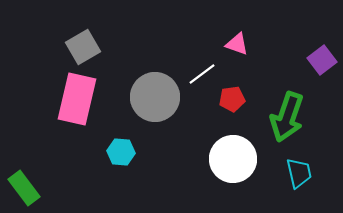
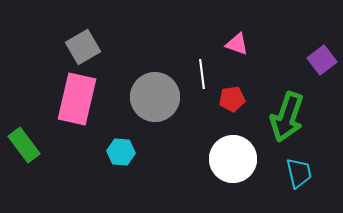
white line: rotated 60 degrees counterclockwise
green rectangle: moved 43 px up
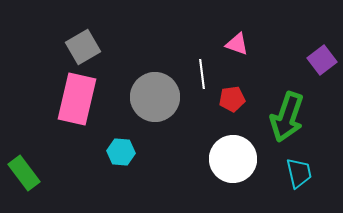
green rectangle: moved 28 px down
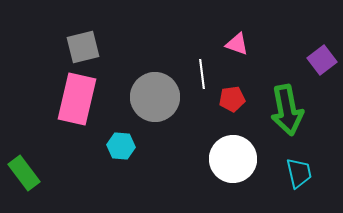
gray square: rotated 16 degrees clockwise
green arrow: moved 7 px up; rotated 30 degrees counterclockwise
cyan hexagon: moved 6 px up
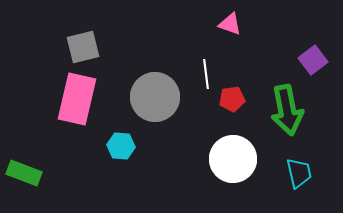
pink triangle: moved 7 px left, 20 px up
purple square: moved 9 px left
white line: moved 4 px right
green rectangle: rotated 32 degrees counterclockwise
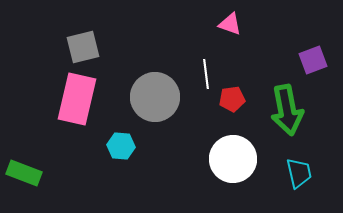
purple square: rotated 16 degrees clockwise
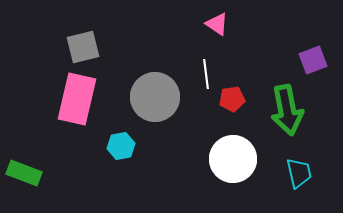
pink triangle: moved 13 px left; rotated 15 degrees clockwise
cyan hexagon: rotated 16 degrees counterclockwise
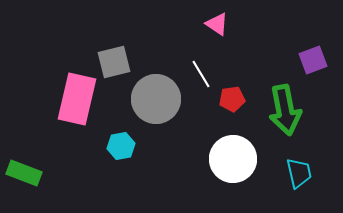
gray square: moved 31 px right, 15 px down
white line: moved 5 px left; rotated 24 degrees counterclockwise
gray circle: moved 1 px right, 2 px down
green arrow: moved 2 px left
